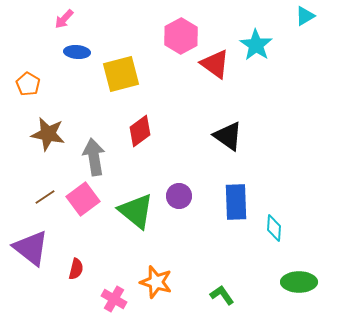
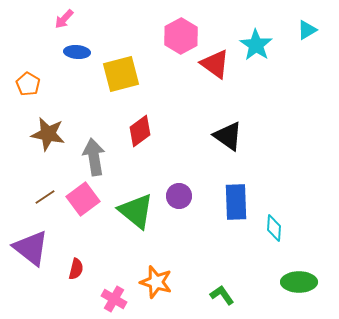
cyan triangle: moved 2 px right, 14 px down
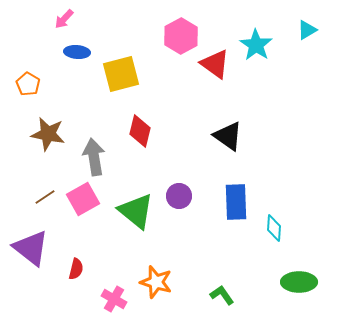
red diamond: rotated 40 degrees counterclockwise
pink square: rotated 8 degrees clockwise
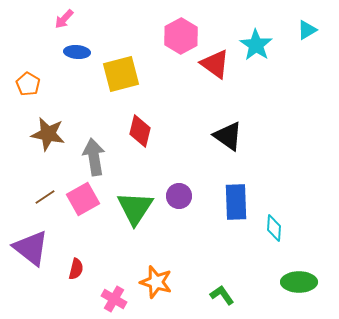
green triangle: moved 1 px left, 3 px up; rotated 24 degrees clockwise
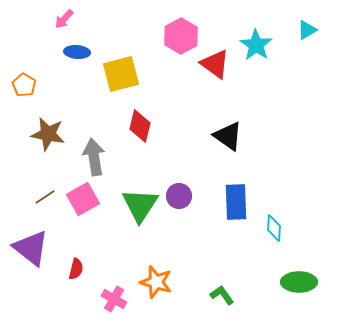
orange pentagon: moved 4 px left, 1 px down
red diamond: moved 5 px up
green triangle: moved 5 px right, 3 px up
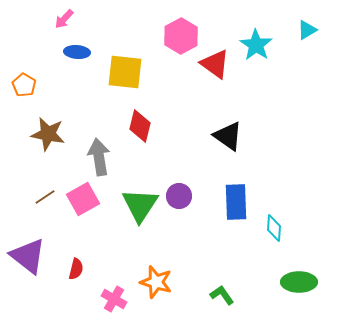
yellow square: moved 4 px right, 2 px up; rotated 21 degrees clockwise
gray arrow: moved 5 px right
purple triangle: moved 3 px left, 8 px down
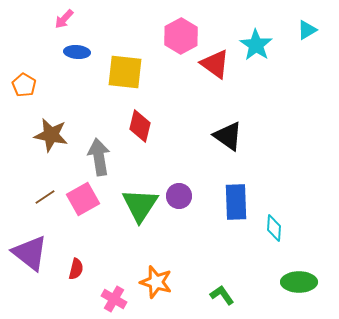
brown star: moved 3 px right, 1 px down
purple triangle: moved 2 px right, 3 px up
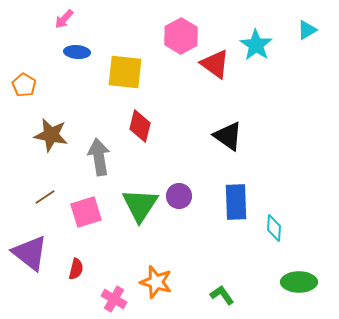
pink square: moved 3 px right, 13 px down; rotated 12 degrees clockwise
